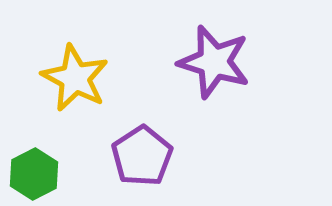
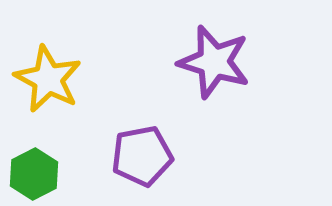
yellow star: moved 27 px left, 1 px down
purple pentagon: rotated 22 degrees clockwise
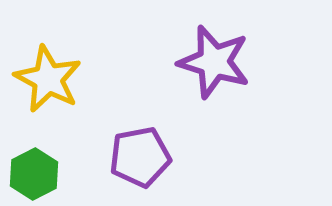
purple pentagon: moved 2 px left, 1 px down
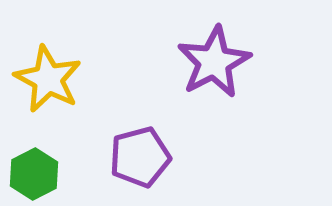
purple star: rotated 28 degrees clockwise
purple pentagon: rotated 4 degrees counterclockwise
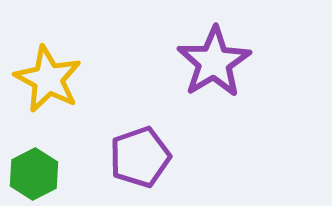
purple star: rotated 4 degrees counterclockwise
purple pentagon: rotated 4 degrees counterclockwise
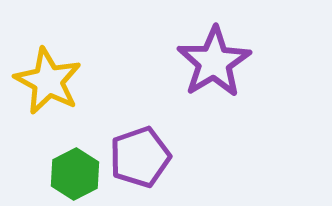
yellow star: moved 2 px down
green hexagon: moved 41 px right
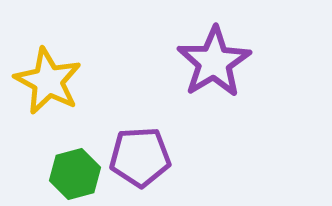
purple pentagon: rotated 16 degrees clockwise
green hexagon: rotated 12 degrees clockwise
